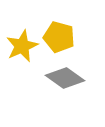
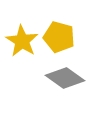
yellow star: moved 5 px up; rotated 16 degrees counterclockwise
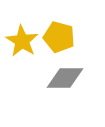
gray diamond: rotated 36 degrees counterclockwise
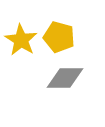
yellow star: moved 1 px left, 1 px up
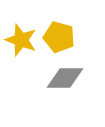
yellow star: rotated 12 degrees counterclockwise
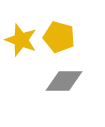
gray diamond: moved 1 px left, 3 px down
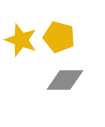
gray diamond: moved 1 px right, 1 px up
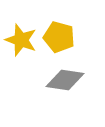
gray diamond: rotated 9 degrees clockwise
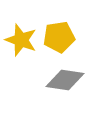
yellow pentagon: rotated 24 degrees counterclockwise
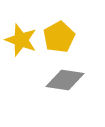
yellow pentagon: rotated 20 degrees counterclockwise
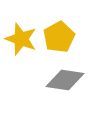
yellow star: moved 1 px up
